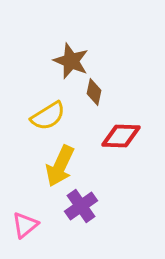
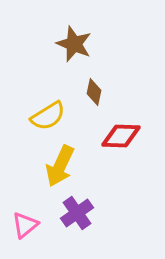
brown star: moved 3 px right, 17 px up
purple cross: moved 4 px left, 7 px down
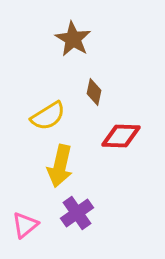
brown star: moved 1 px left, 5 px up; rotated 9 degrees clockwise
yellow arrow: rotated 12 degrees counterclockwise
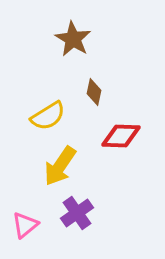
yellow arrow: rotated 21 degrees clockwise
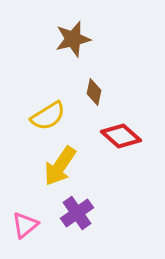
brown star: rotated 27 degrees clockwise
red diamond: rotated 39 degrees clockwise
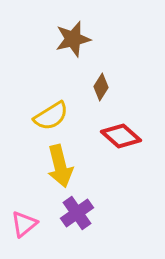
brown diamond: moved 7 px right, 5 px up; rotated 20 degrees clockwise
yellow semicircle: moved 3 px right
yellow arrow: rotated 48 degrees counterclockwise
pink triangle: moved 1 px left, 1 px up
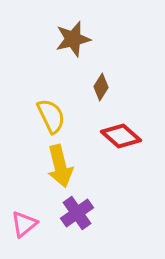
yellow semicircle: rotated 84 degrees counterclockwise
